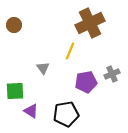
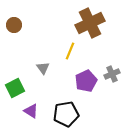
purple pentagon: moved 1 px up; rotated 15 degrees counterclockwise
green square: moved 3 px up; rotated 24 degrees counterclockwise
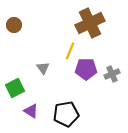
purple pentagon: moved 12 px up; rotated 25 degrees clockwise
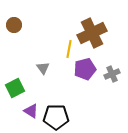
brown cross: moved 2 px right, 10 px down
yellow line: moved 1 px left, 2 px up; rotated 12 degrees counterclockwise
purple pentagon: moved 1 px left; rotated 15 degrees counterclockwise
black pentagon: moved 10 px left, 3 px down; rotated 10 degrees clockwise
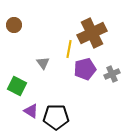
gray triangle: moved 5 px up
green square: moved 2 px right, 2 px up; rotated 36 degrees counterclockwise
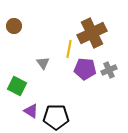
brown circle: moved 1 px down
purple pentagon: rotated 20 degrees clockwise
gray cross: moved 3 px left, 4 px up
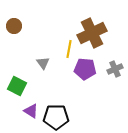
gray cross: moved 6 px right, 1 px up
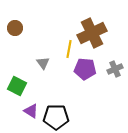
brown circle: moved 1 px right, 2 px down
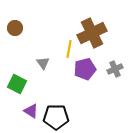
purple pentagon: rotated 20 degrees counterclockwise
green square: moved 2 px up
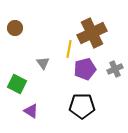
black pentagon: moved 26 px right, 11 px up
